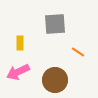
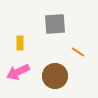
brown circle: moved 4 px up
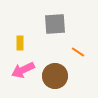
pink arrow: moved 5 px right, 2 px up
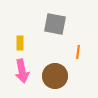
gray square: rotated 15 degrees clockwise
orange line: rotated 64 degrees clockwise
pink arrow: moved 1 px left, 1 px down; rotated 75 degrees counterclockwise
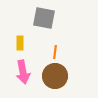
gray square: moved 11 px left, 6 px up
orange line: moved 23 px left
pink arrow: moved 1 px right, 1 px down
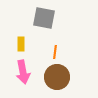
yellow rectangle: moved 1 px right, 1 px down
brown circle: moved 2 px right, 1 px down
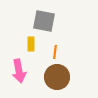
gray square: moved 3 px down
yellow rectangle: moved 10 px right
pink arrow: moved 4 px left, 1 px up
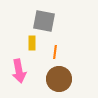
yellow rectangle: moved 1 px right, 1 px up
brown circle: moved 2 px right, 2 px down
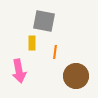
brown circle: moved 17 px right, 3 px up
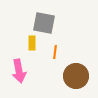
gray square: moved 2 px down
